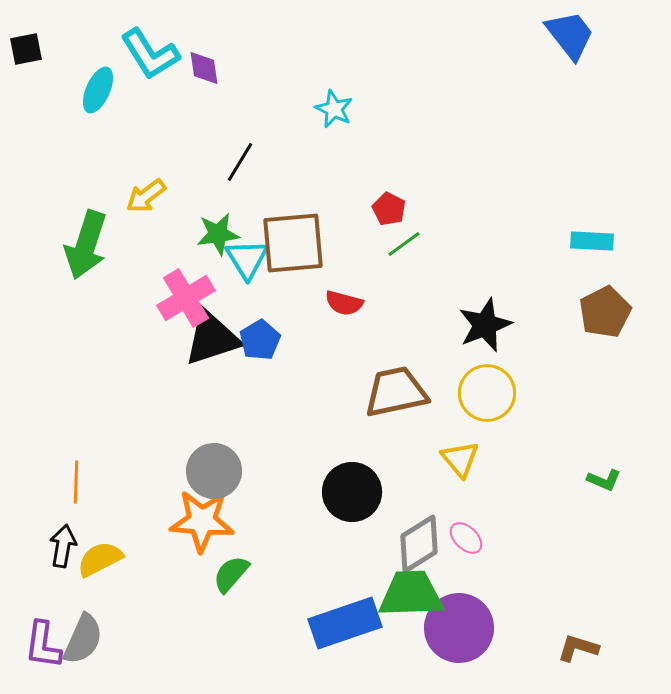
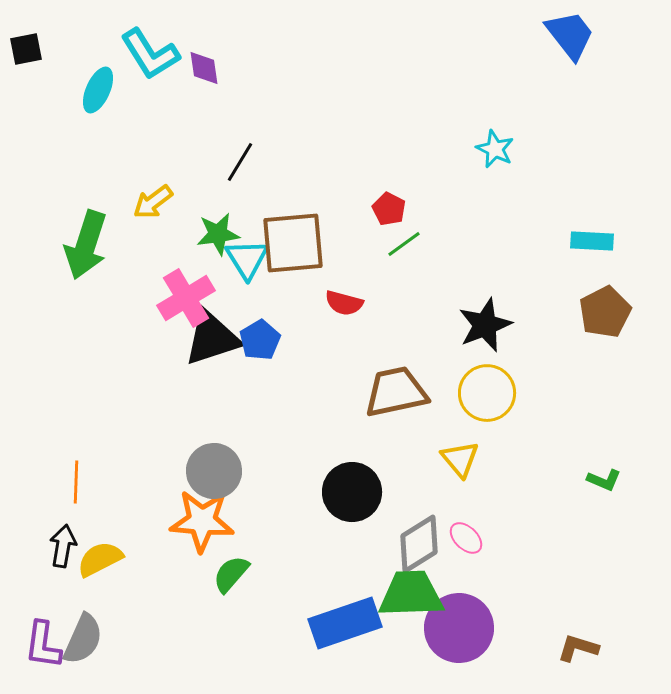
cyan star: moved 161 px right, 40 px down
yellow arrow: moved 7 px right, 6 px down
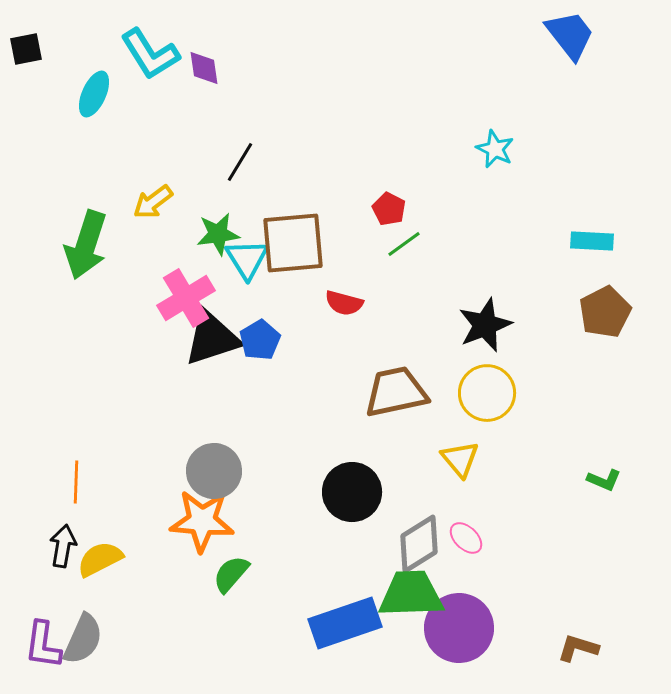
cyan ellipse: moved 4 px left, 4 px down
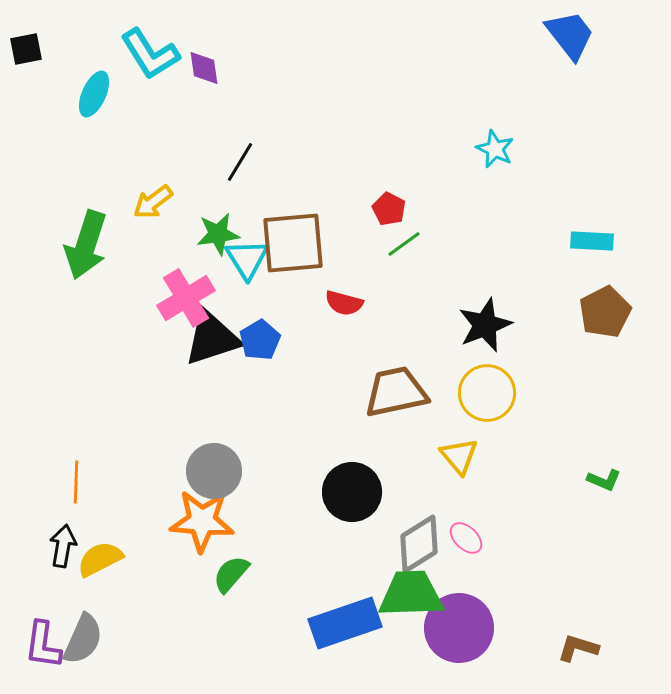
yellow triangle: moved 1 px left, 3 px up
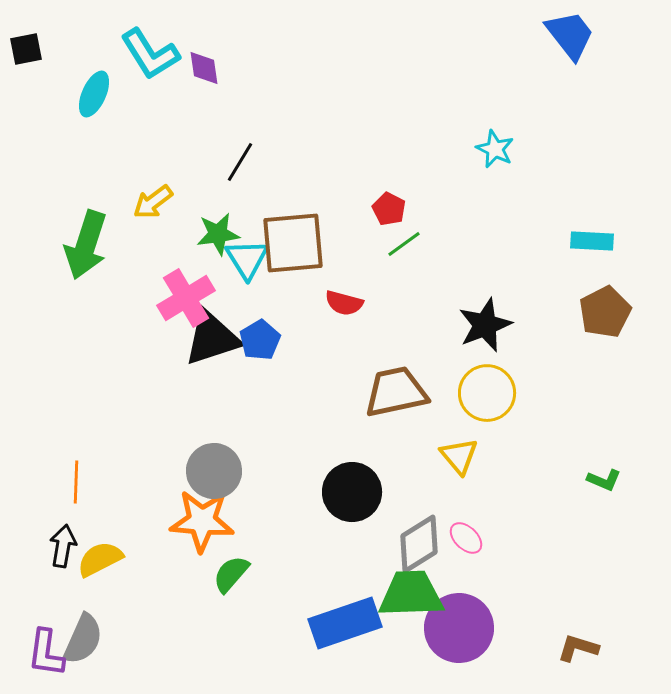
purple L-shape: moved 3 px right, 8 px down
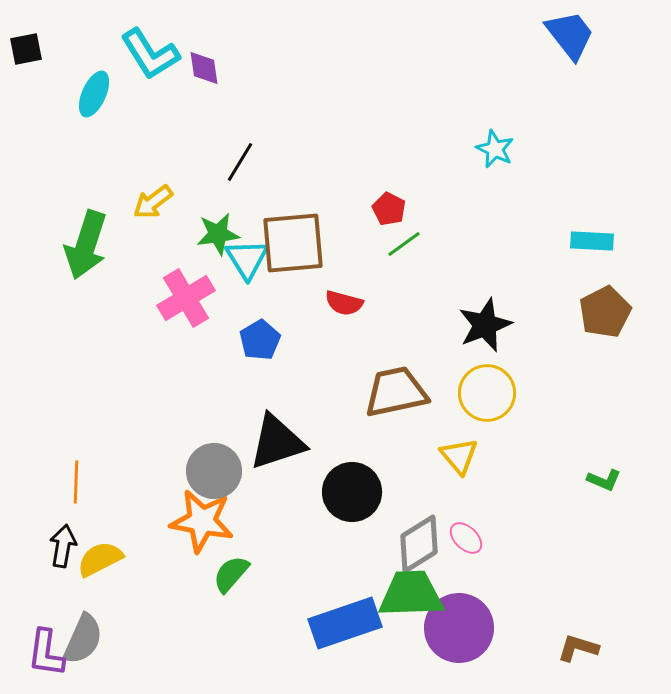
black triangle: moved 65 px right, 104 px down
orange star: rotated 6 degrees clockwise
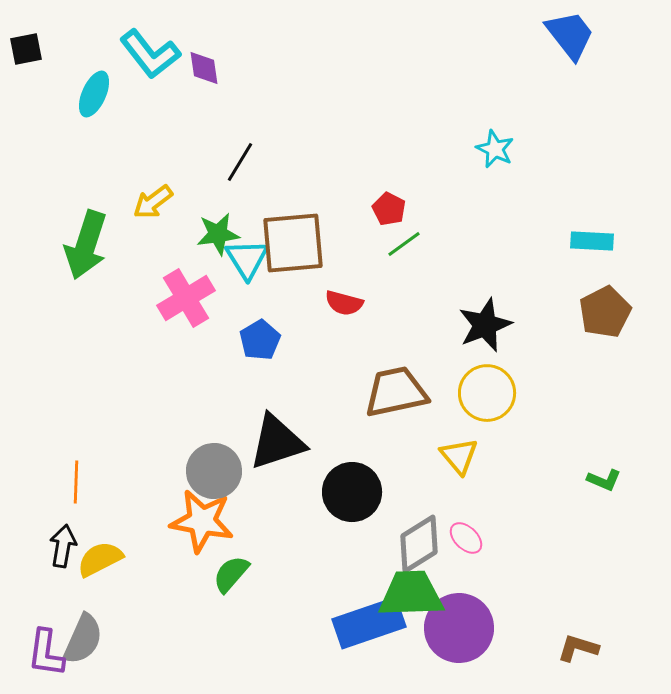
cyan L-shape: rotated 6 degrees counterclockwise
blue rectangle: moved 24 px right
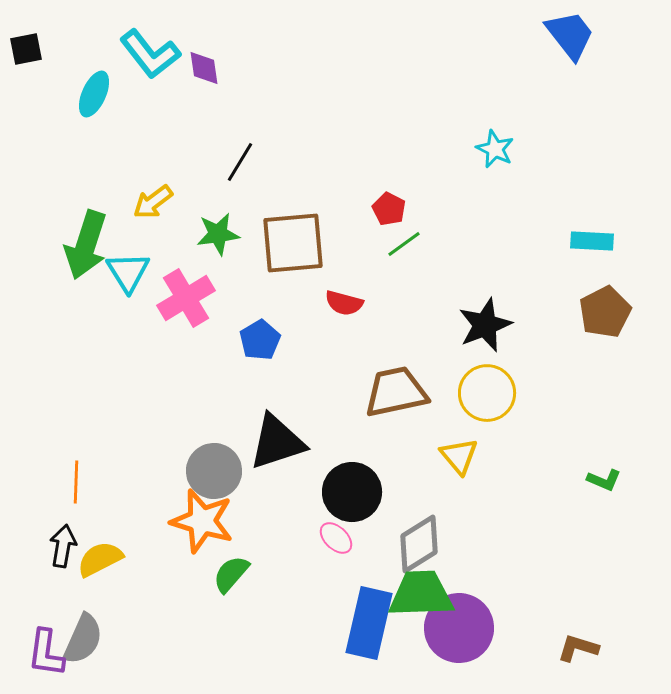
cyan triangle: moved 119 px left, 13 px down
orange star: rotated 6 degrees clockwise
pink ellipse: moved 130 px left
green trapezoid: moved 10 px right
blue rectangle: rotated 58 degrees counterclockwise
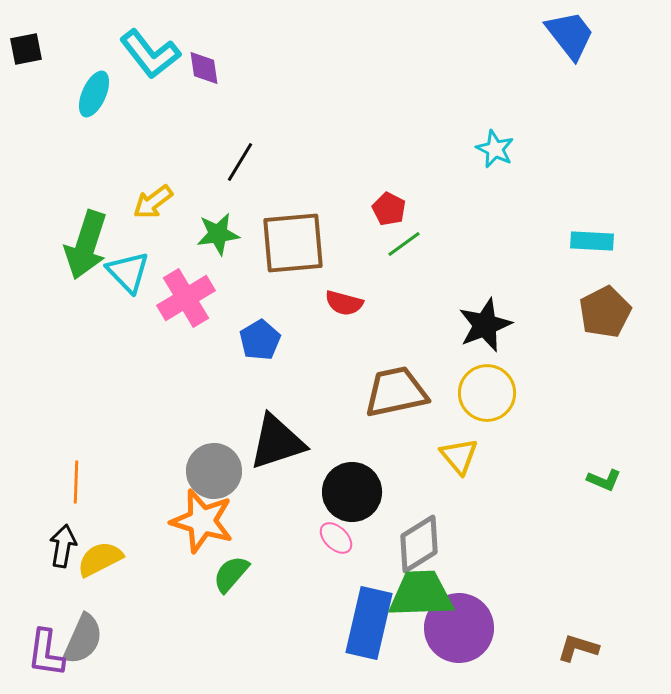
cyan triangle: rotated 12 degrees counterclockwise
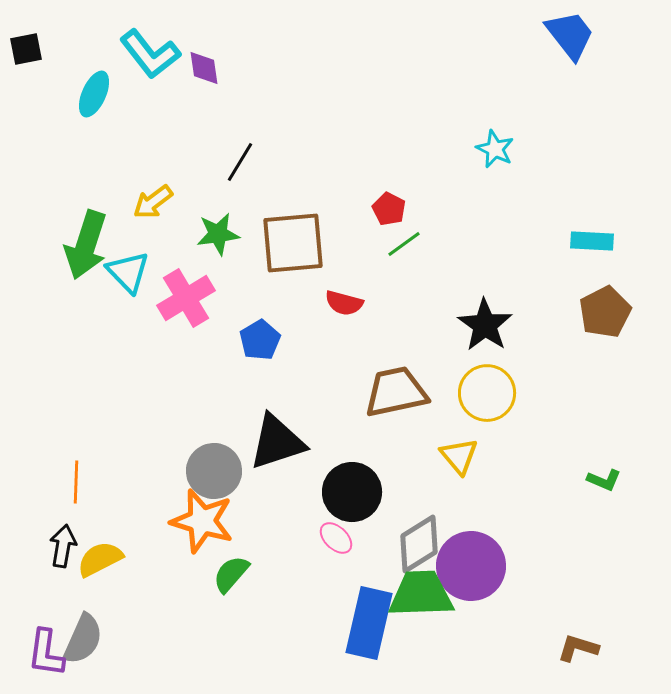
black star: rotated 16 degrees counterclockwise
purple circle: moved 12 px right, 62 px up
